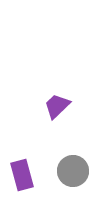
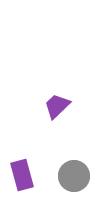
gray circle: moved 1 px right, 5 px down
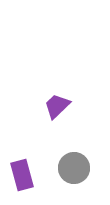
gray circle: moved 8 px up
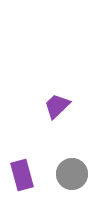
gray circle: moved 2 px left, 6 px down
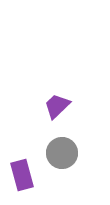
gray circle: moved 10 px left, 21 px up
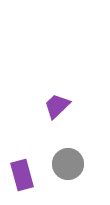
gray circle: moved 6 px right, 11 px down
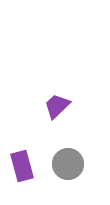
purple rectangle: moved 9 px up
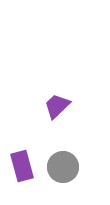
gray circle: moved 5 px left, 3 px down
